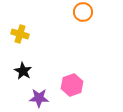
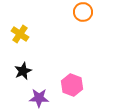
yellow cross: rotated 18 degrees clockwise
black star: rotated 18 degrees clockwise
pink hexagon: rotated 20 degrees counterclockwise
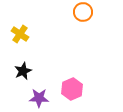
pink hexagon: moved 4 px down; rotated 15 degrees clockwise
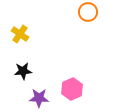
orange circle: moved 5 px right
black star: rotated 18 degrees clockwise
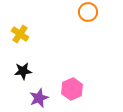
purple star: rotated 24 degrees counterclockwise
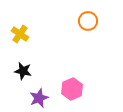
orange circle: moved 9 px down
black star: rotated 18 degrees clockwise
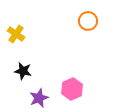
yellow cross: moved 4 px left
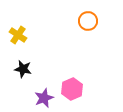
yellow cross: moved 2 px right, 1 px down
black star: moved 2 px up
purple star: moved 5 px right
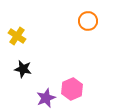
yellow cross: moved 1 px left, 1 px down
purple star: moved 2 px right
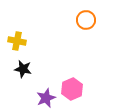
orange circle: moved 2 px left, 1 px up
yellow cross: moved 5 px down; rotated 24 degrees counterclockwise
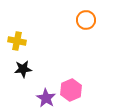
black star: rotated 18 degrees counterclockwise
pink hexagon: moved 1 px left, 1 px down
purple star: rotated 18 degrees counterclockwise
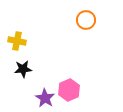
pink hexagon: moved 2 px left
purple star: moved 1 px left
